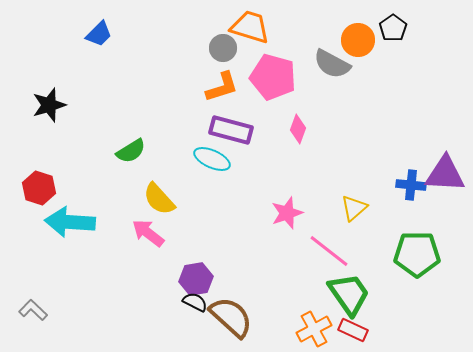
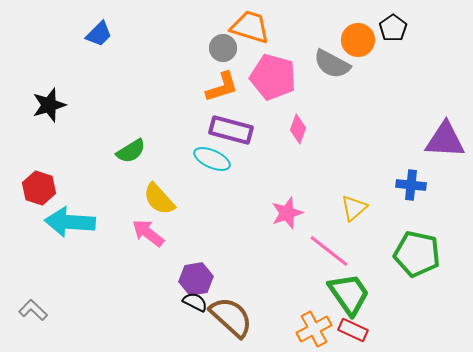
purple triangle: moved 34 px up
green pentagon: rotated 12 degrees clockwise
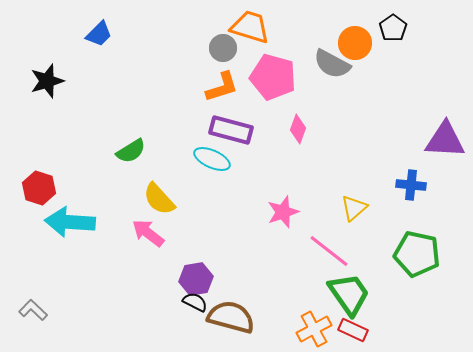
orange circle: moved 3 px left, 3 px down
black star: moved 2 px left, 24 px up
pink star: moved 4 px left, 1 px up
brown semicircle: rotated 27 degrees counterclockwise
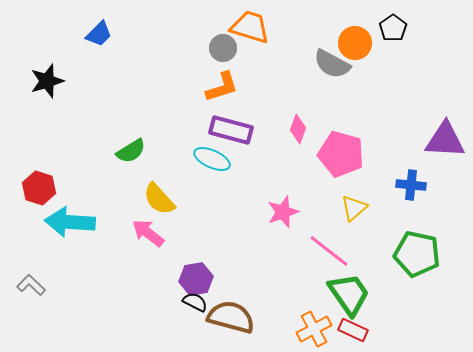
pink pentagon: moved 68 px right, 77 px down
gray L-shape: moved 2 px left, 25 px up
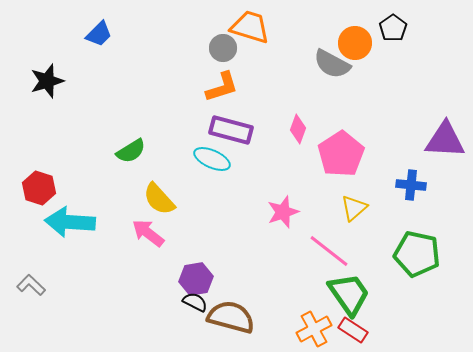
pink pentagon: rotated 24 degrees clockwise
red rectangle: rotated 8 degrees clockwise
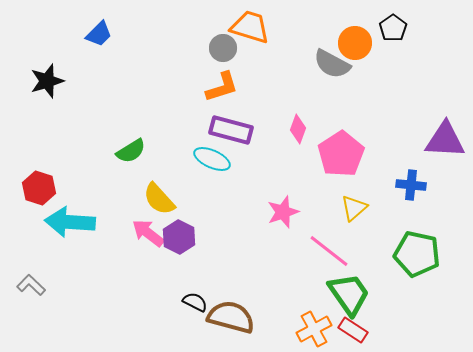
purple hexagon: moved 17 px left, 42 px up; rotated 24 degrees counterclockwise
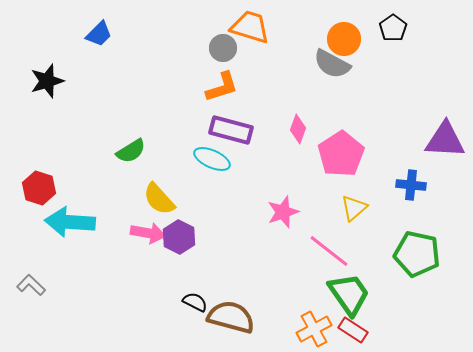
orange circle: moved 11 px left, 4 px up
pink arrow: rotated 152 degrees clockwise
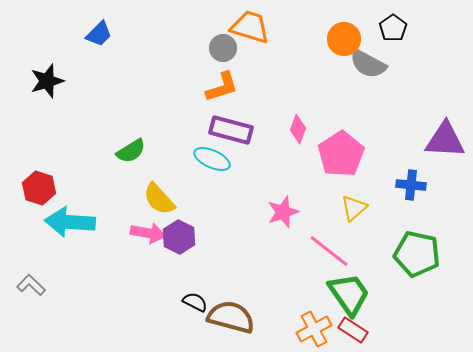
gray semicircle: moved 36 px right
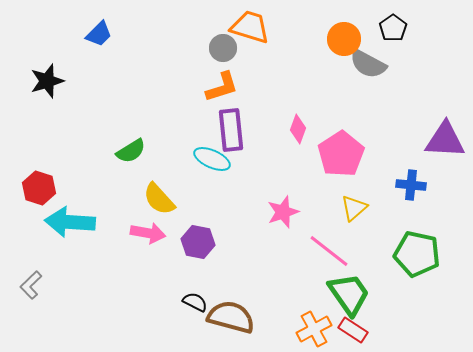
purple rectangle: rotated 69 degrees clockwise
purple hexagon: moved 19 px right, 5 px down; rotated 16 degrees counterclockwise
gray L-shape: rotated 88 degrees counterclockwise
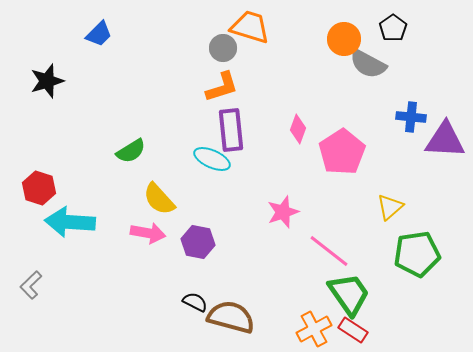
pink pentagon: moved 1 px right, 2 px up
blue cross: moved 68 px up
yellow triangle: moved 36 px right, 1 px up
green pentagon: rotated 21 degrees counterclockwise
